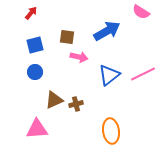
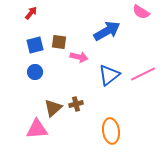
brown square: moved 8 px left, 5 px down
brown triangle: moved 1 px left, 8 px down; rotated 18 degrees counterclockwise
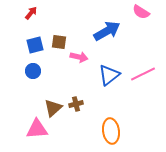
blue circle: moved 2 px left, 1 px up
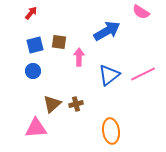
pink arrow: rotated 102 degrees counterclockwise
brown triangle: moved 1 px left, 4 px up
pink triangle: moved 1 px left, 1 px up
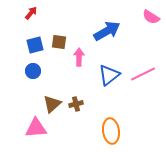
pink semicircle: moved 10 px right, 5 px down
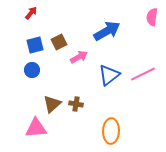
pink semicircle: moved 1 px right; rotated 66 degrees clockwise
brown square: rotated 35 degrees counterclockwise
pink arrow: rotated 60 degrees clockwise
blue circle: moved 1 px left, 1 px up
brown cross: rotated 24 degrees clockwise
orange ellipse: rotated 10 degrees clockwise
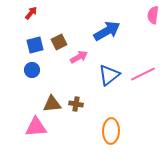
pink semicircle: moved 1 px right, 2 px up
brown triangle: rotated 36 degrees clockwise
pink triangle: moved 1 px up
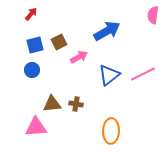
red arrow: moved 1 px down
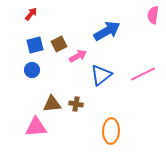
brown square: moved 2 px down
pink arrow: moved 1 px left, 1 px up
blue triangle: moved 8 px left
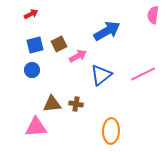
red arrow: rotated 24 degrees clockwise
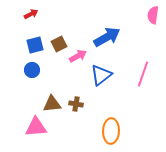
blue arrow: moved 6 px down
pink line: rotated 45 degrees counterclockwise
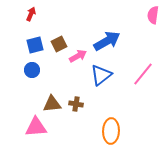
red arrow: rotated 40 degrees counterclockwise
blue arrow: moved 4 px down
pink line: rotated 20 degrees clockwise
